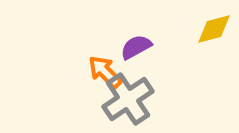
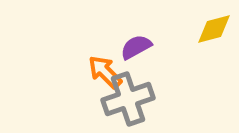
gray cross: rotated 15 degrees clockwise
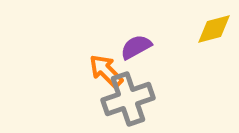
orange arrow: moved 1 px right, 1 px up
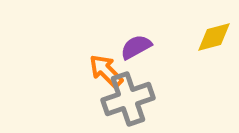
yellow diamond: moved 8 px down
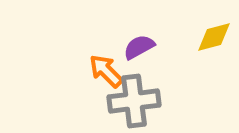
purple semicircle: moved 3 px right
gray cross: moved 6 px right, 2 px down; rotated 12 degrees clockwise
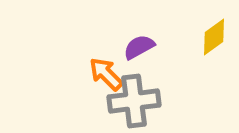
yellow diamond: rotated 21 degrees counterclockwise
orange arrow: moved 3 px down
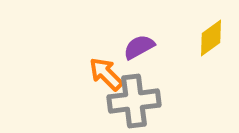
yellow diamond: moved 3 px left, 1 px down
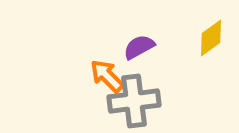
orange arrow: moved 1 px right, 2 px down
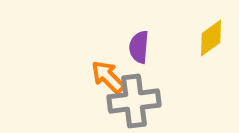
purple semicircle: rotated 56 degrees counterclockwise
orange arrow: moved 1 px right, 1 px down
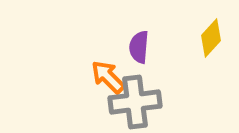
yellow diamond: rotated 12 degrees counterclockwise
gray cross: moved 1 px right, 1 px down
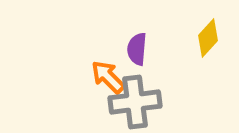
yellow diamond: moved 3 px left
purple semicircle: moved 2 px left, 2 px down
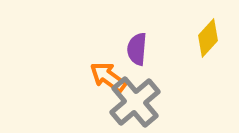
orange arrow: rotated 9 degrees counterclockwise
gray cross: rotated 33 degrees counterclockwise
